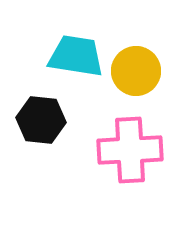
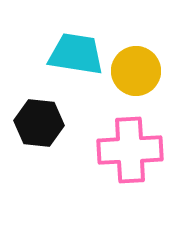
cyan trapezoid: moved 2 px up
black hexagon: moved 2 px left, 3 px down
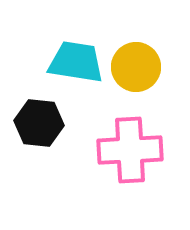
cyan trapezoid: moved 8 px down
yellow circle: moved 4 px up
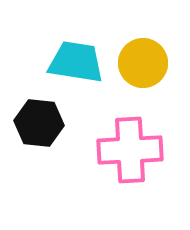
yellow circle: moved 7 px right, 4 px up
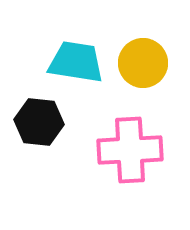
black hexagon: moved 1 px up
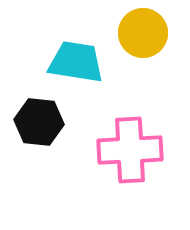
yellow circle: moved 30 px up
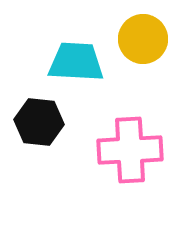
yellow circle: moved 6 px down
cyan trapezoid: rotated 6 degrees counterclockwise
